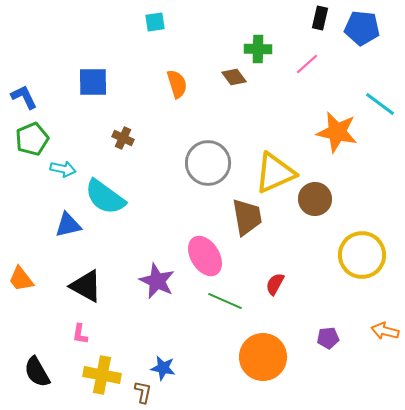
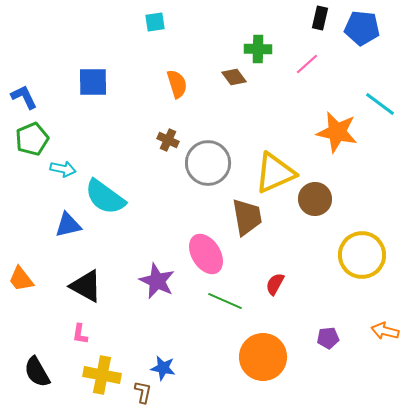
brown cross: moved 45 px right, 2 px down
pink ellipse: moved 1 px right, 2 px up
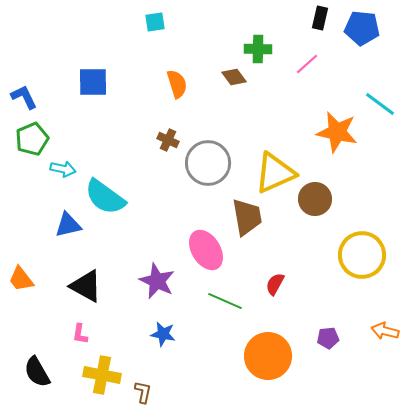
pink ellipse: moved 4 px up
orange circle: moved 5 px right, 1 px up
blue star: moved 34 px up
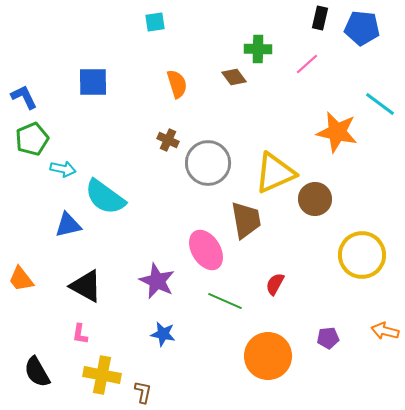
brown trapezoid: moved 1 px left, 3 px down
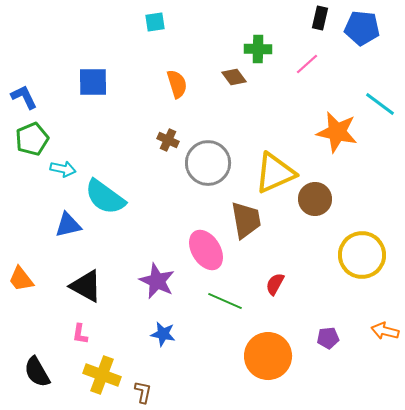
yellow cross: rotated 9 degrees clockwise
